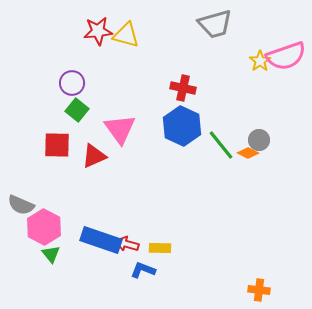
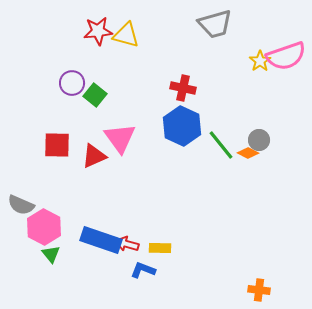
green square: moved 18 px right, 15 px up
pink triangle: moved 9 px down
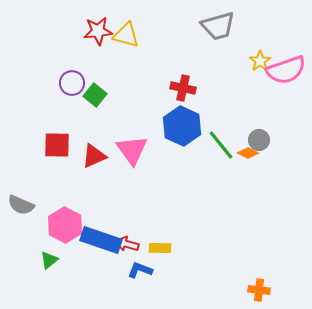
gray trapezoid: moved 3 px right, 2 px down
pink semicircle: moved 14 px down
pink triangle: moved 12 px right, 12 px down
pink hexagon: moved 21 px right, 2 px up
green triangle: moved 2 px left, 6 px down; rotated 30 degrees clockwise
blue L-shape: moved 3 px left
